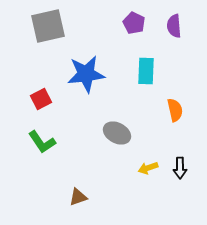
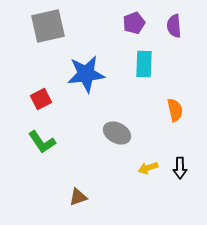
purple pentagon: rotated 25 degrees clockwise
cyan rectangle: moved 2 px left, 7 px up
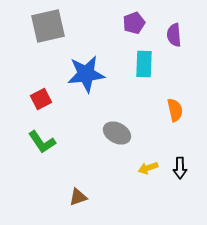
purple semicircle: moved 9 px down
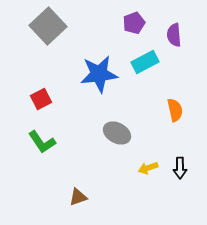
gray square: rotated 30 degrees counterclockwise
cyan rectangle: moved 1 px right, 2 px up; rotated 60 degrees clockwise
blue star: moved 13 px right
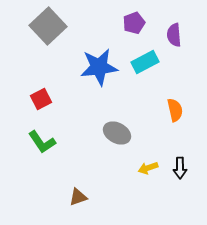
blue star: moved 7 px up
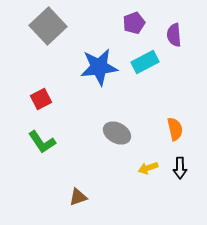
orange semicircle: moved 19 px down
